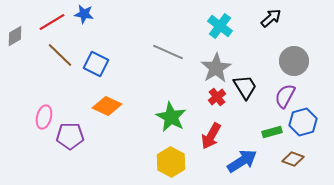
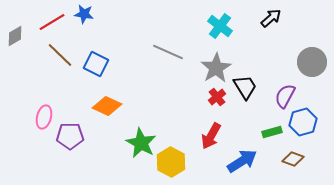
gray circle: moved 18 px right, 1 px down
green star: moved 30 px left, 26 px down
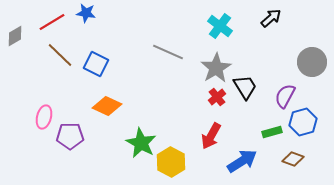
blue star: moved 2 px right, 1 px up
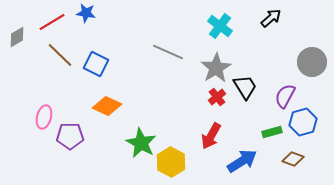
gray diamond: moved 2 px right, 1 px down
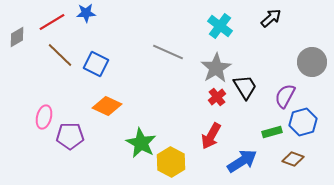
blue star: rotated 12 degrees counterclockwise
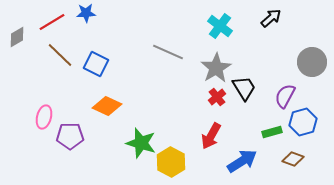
black trapezoid: moved 1 px left, 1 px down
green star: rotated 12 degrees counterclockwise
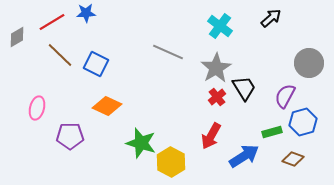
gray circle: moved 3 px left, 1 px down
pink ellipse: moved 7 px left, 9 px up
blue arrow: moved 2 px right, 5 px up
